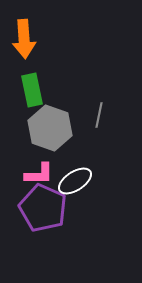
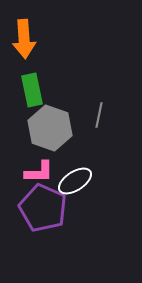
pink L-shape: moved 2 px up
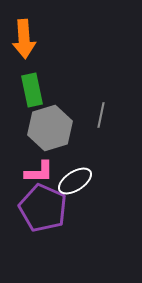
gray line: moved 2 px right
gray hexagon: rotated 24 degrees clockwise
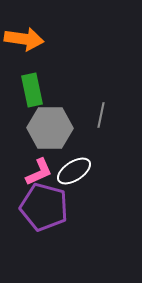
orange arrow: rotated 78 degrees counterclockwise
gray hexagon: rotated 18 degrees clockwise
pink L-shape: rotated 24 degrees counterclockwise
white ellipse: moved 1 px left, 10 px up
purple pentagon: moved 1 px right, 1 px up; rotated 9 degrees counterclockwise
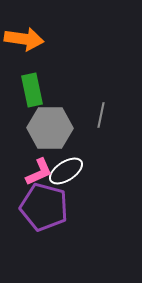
white ellipse: moved 8 px left
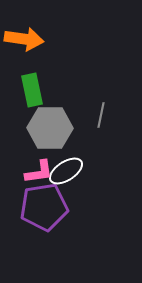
pink L-shape: rotated 16 degrees clockwise
purple pentagon: rotated 24 degrees counterclockwise
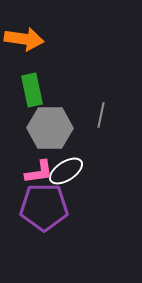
purple pentagon: rotated 9 degrees clockwise
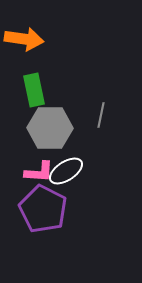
green rectangle: moved 2 px right
pink L-shape: rotated 12 degrees clockwise
purple pentagon: moved 1 px left, 2 px down; rotated 27 degrees clockwise
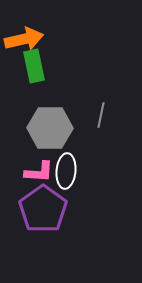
orange arrow: rotated 21 degrees counterclockwise
green rectangle: moved 24 px up
white ellipse: rotated 52 degrees counterclockwise
purple pentagon: rotated 9 degrees clockwise
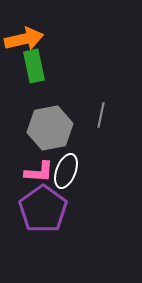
gray hexagon: rotated 12 degrees counterclockwise
white ellipse: rotated 16 degrees clockwise
